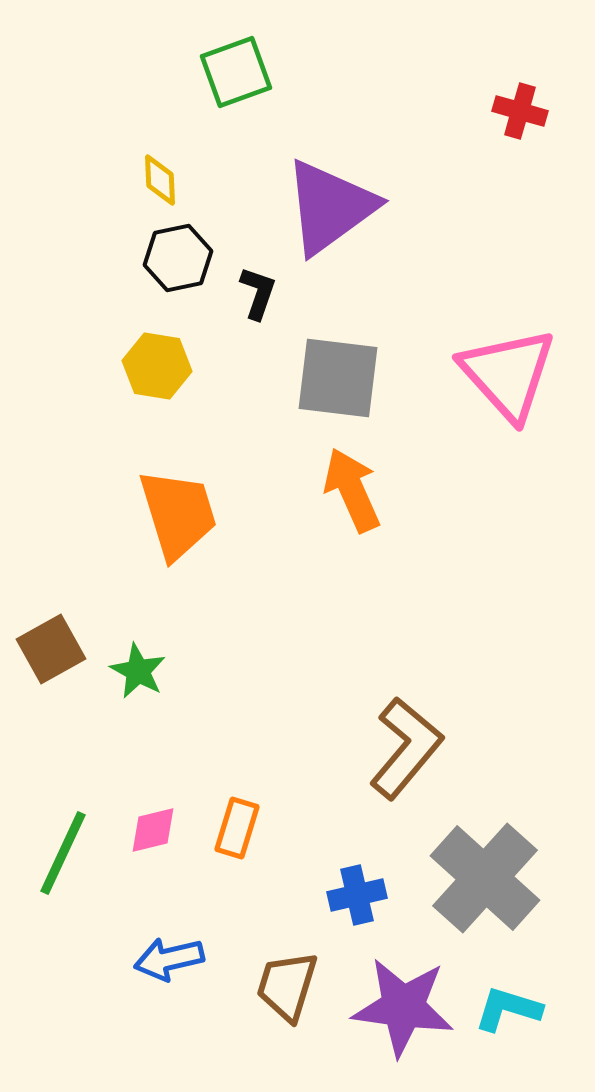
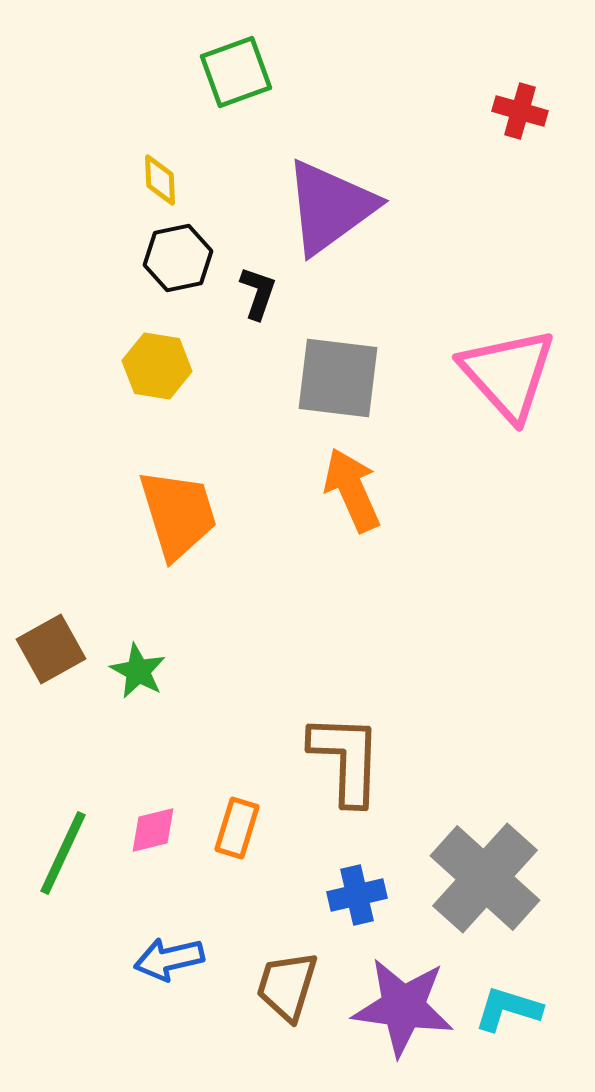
brown L-shape: moved 60 px left, 11 px down; rotated 38 degrees counterclockwise
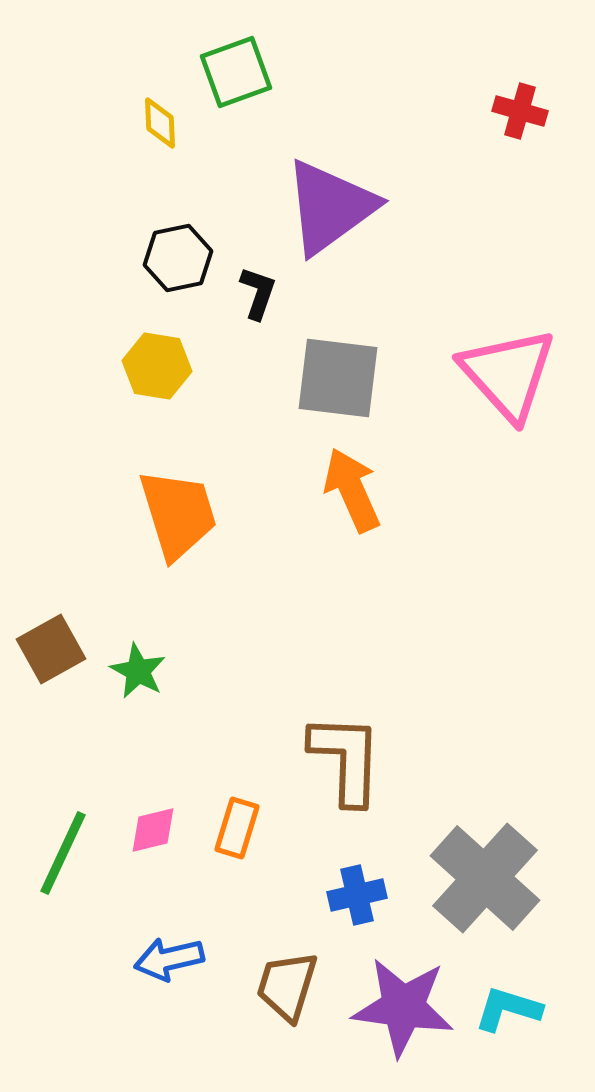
yellow diamond: moved 57 px up
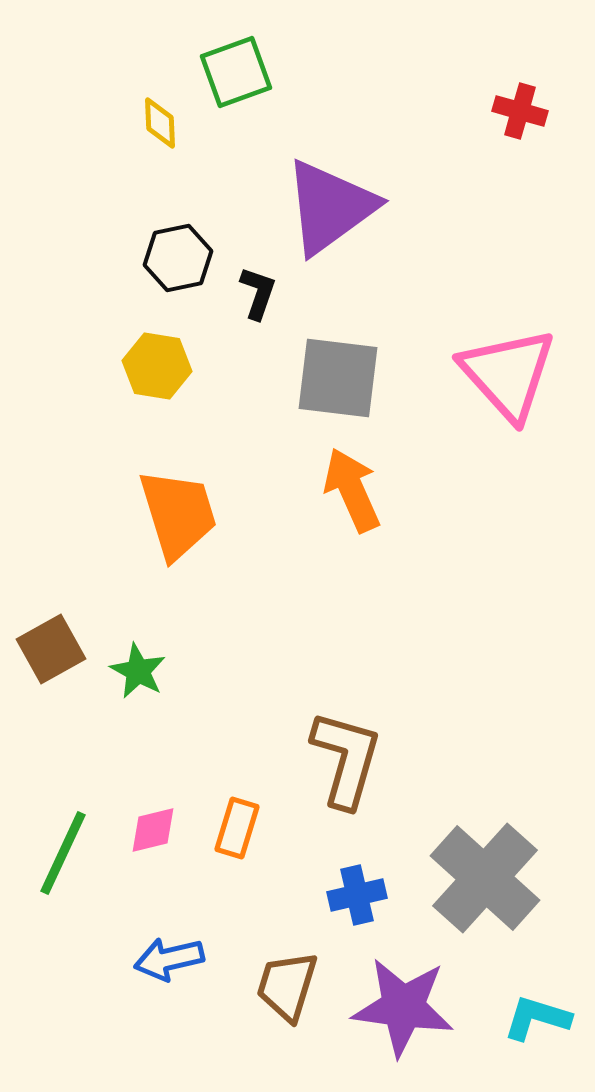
brown L-shape: rotated 14 degrees clockwise
cyan L-shape: moved 29 px right, 9 px down
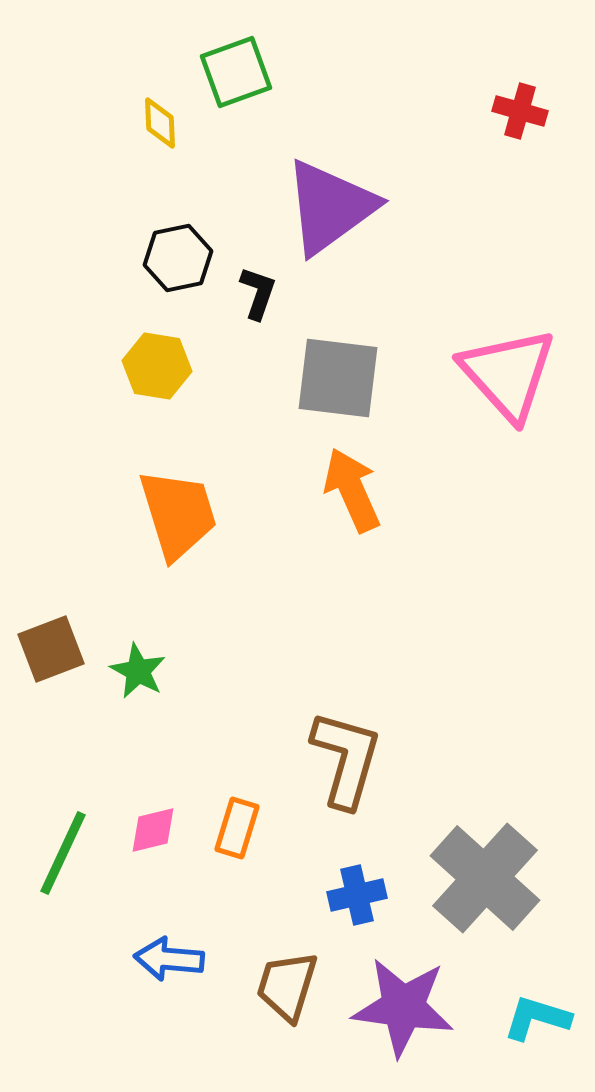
brown square: rotated 8 degrees clockwise
blue arrow: rotated 18 degrees clockwise
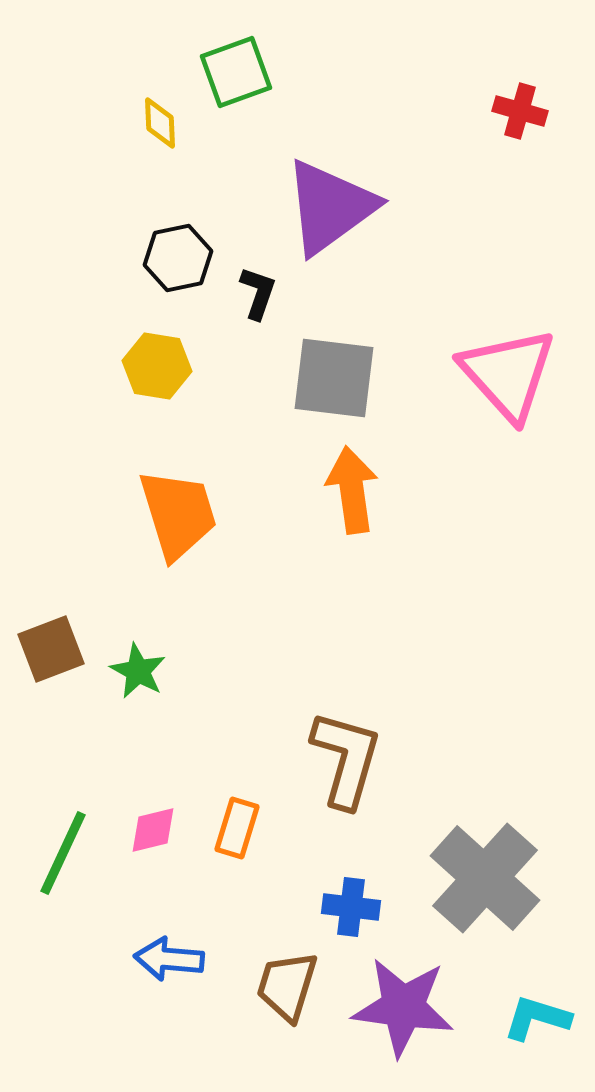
gray square: moved 4 px left
orange arrow: rotated 16 degrees clockwise
blue cross: moved 6 px left, 12 px down; rotated 20 degrees clockwise
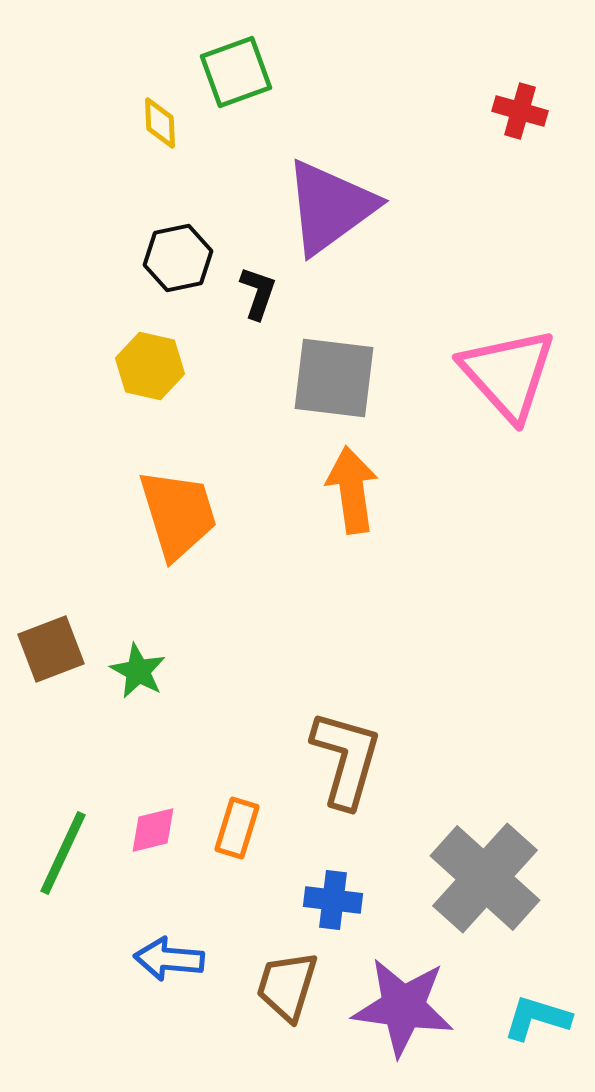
yellow hexagon: moved 7 px left; rotated 4 degrees clockwise
blue cross: moved 18 px left, 7 px up
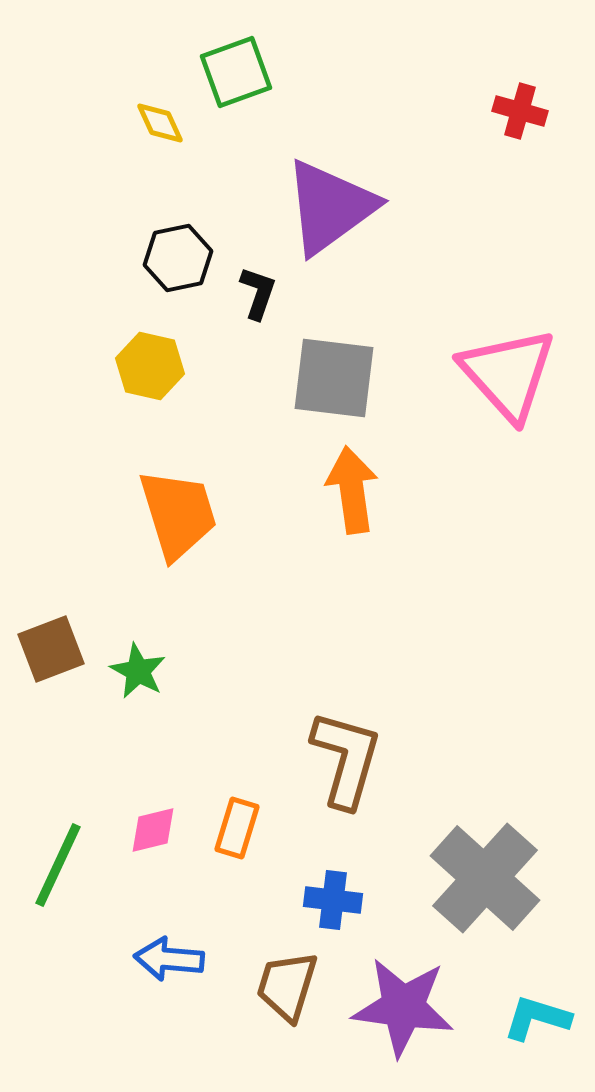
yellow diamond: rotated 22 degrees counterclockwise
green line: moved 5 px left, 12 px down
